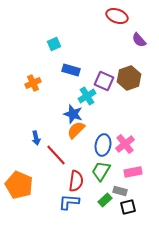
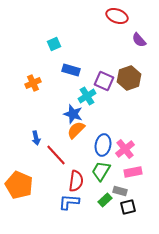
pink cross: moved 5 px down
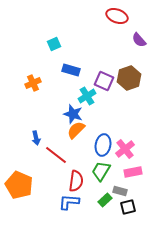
red line: rotated 10 degrees counterclockwise
